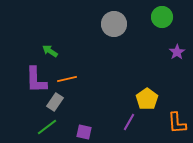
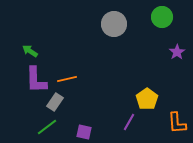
green arrow: moved 20 px left
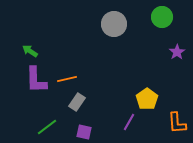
gray rectangle: moved 22 px right
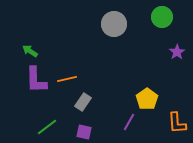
gray rectangle: moved 6 px right
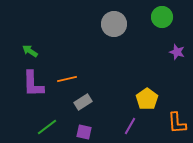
purple star: rotated 21 degrees counterclockwise
purple L-shape: moved 3 px left, 4 px down
gray rectangle: rotated 24 degrees clockwise
purple line: moved 1 px right, 4 px down
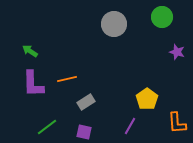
gray rectangle: moved 3 px right
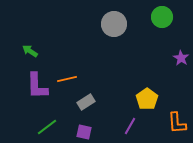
purple star: moved 4 px right, 6 px down; rotated 14 degrees clockwise
purple L-shape: moved 4 px right, 2 px down
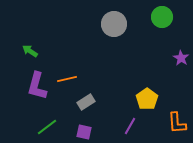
purple L-shape: rotated 16 degrees clockwise
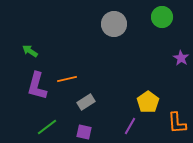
yellow pentagon: moved 1 px right, 3 px down
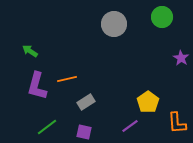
purple line: rotated 24 degrees clockwise
